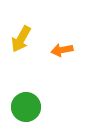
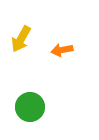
green circle: moved 4 px right
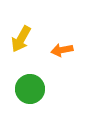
green circle: moved 18 px up
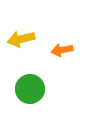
yellow arrow: rotated 48 degrees clockwise
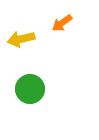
orange arrow: moved 27 px up; rotated 25 degrees counterclockwise
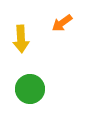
yellow arrow: rotated 80 degrees counterclockwise
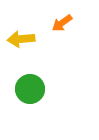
yellow arrow: rotated 88 degrees clockwise
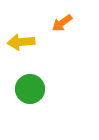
yellow arrow: moved 3 px down
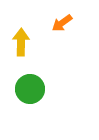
yellow arrow: rotated 96 degrees clockwise
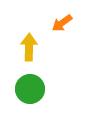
yellow arrow: moved 8 px right, 5 px down
